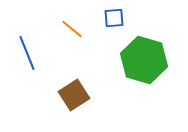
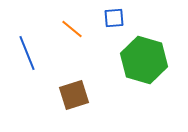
brown square: rotated 16 degrees clockwise
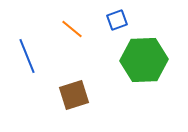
blue square: moved 3 px right, 2 px down; rotated 15 degrees counterclockwise
blue line: moved 3 px down
green hexagon: rotated 18 degrees counterclockwise
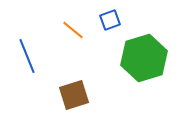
blue square: moved 7 px left
orange line: moved 1 px right, 1 px down
green hexagon: moved 2 px up; rotated 15 degrees counterclockwise
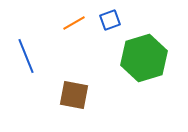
orange line: moved 1 px right, 7 px up; rotated 70 degrees counterclockwise
blue line: moved 1 px left
brown square: rotated 28 degrees clockwise
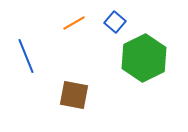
blue square: moved 5 px right, 2 px down; rotated 30 degrees counterclockwise
green hexagon: rotated 9 degrees counterclockwise
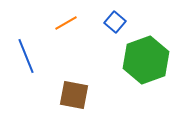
orange line: moved 8 px left
green hexagon: moved 2 px right, 2 px down; rotated 6 degrees clockwise
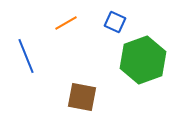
blue square: rotated 15 degrees counterclockwise
green hexagon: moved 3 px left
brown square: moved 8 px right, 2 px down
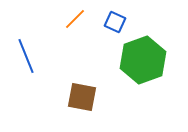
orange line: moved 9 px right, 4 px up; rotated 15 degrees counterclockwise
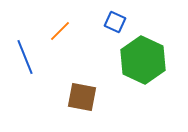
orange line: moved 15 px left, 12 px down
blue line: moved 1 px left, 1 px down
green hexagon: rotated 15 degrees counterclockwise
